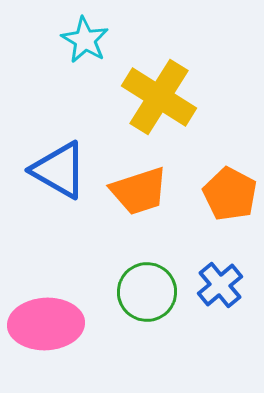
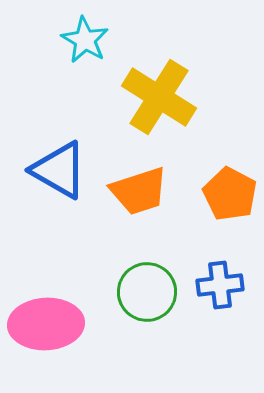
blue cross: rotated 33 degrees clockwise
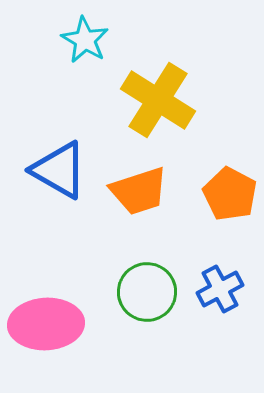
yellow cross: moved 1 px left, 3 px down
blue cross: moved 4 px down; rotated 21 degrees counterclockwise
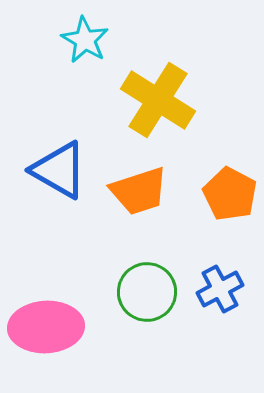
pink ellipse: moved 3 px down
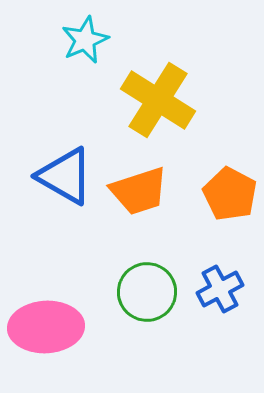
cyan star: rotated 18 degrees clockwise
blue triangle: moved 6 px right, 6 px down
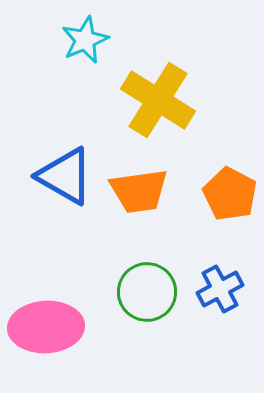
orange trapezoid: rotated 10 degrees clockwise
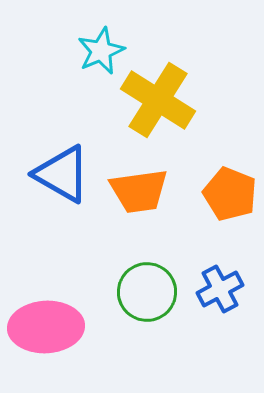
cyan star: moved 16 px right, 11 px down
blue triangle: moved 3 px left, 2 px up
orange pentagon: rotated 6 degrees counterclockwise
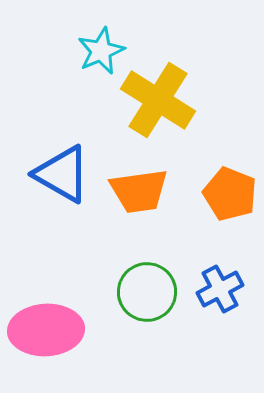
pink ellipse: moved 3 px down
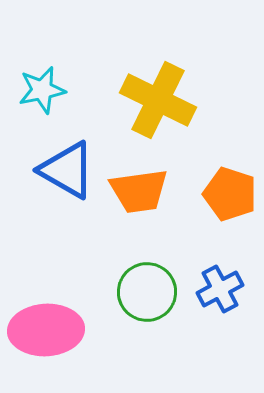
cyan star: moved 59 px left, 39 px down; rotated 12 degrees clockwise
yellow cross: rotated 6 degrees counterclockwise
blue triangle: moved 5 px right, 4 px up
orange pentagon: rotated 4 degrees counterclockwise
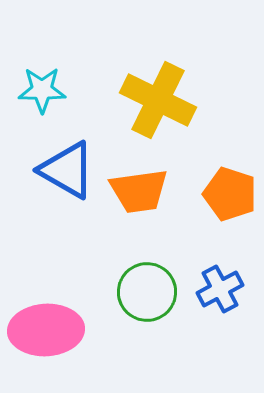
cyan star: rotated 12 degrees clockwise
